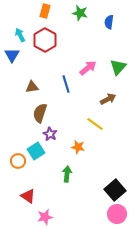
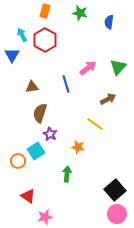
cyan arrow: moved 2 px right
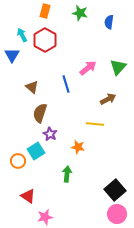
brown triangle: rotated 48 degrees clockwise
yellow line: rotated 30 degrees counterclockwise
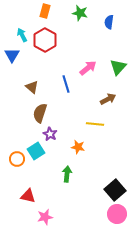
orange circle: moved 1 px left, 2 px up
red triangle: rotated 21 degrees counterclockwise
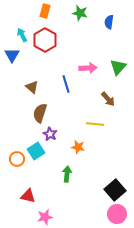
pink arrow: rotated 36 degrees clockwise
brown arrow: rotated 77 degrees clockwise
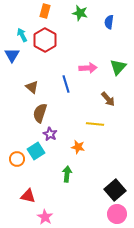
pink star: rotated 28 degrees counterclockwise
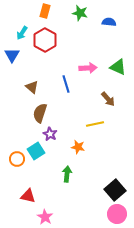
blue semicircle: rotated 88 degrees clockwise
cyan arrow: moved 2 px up; rotated 120 degrees counterclockwise
green triangle: rotated 48 degrees counterclockwise
yellow line: rotated 18 degrees counterclockwise
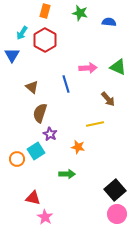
green arrow: rotated 84 degrees clockwise
red triangle: moved 5 px right, 2 px down
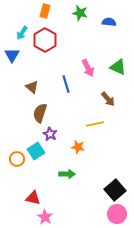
pink arrow: rotated 66 degrees clockwise
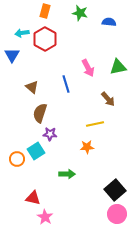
cyan arrow: rotated 48 degrees clockwise
red hexagon: moved 1 px up
green triangle: rotated 36 degrees counterclockwise
purple star: rotated 24 degrees counterclockwise
orange star: moved 9 px right; rotated 16 degrees counterclockwise
